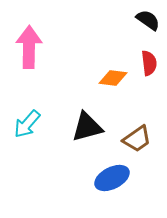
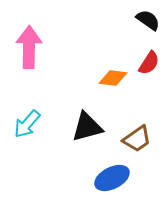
red semicircle: rotated 40 degrees clockwise
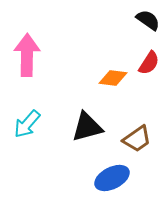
pink arrow: moved 2 px left, 8 px down
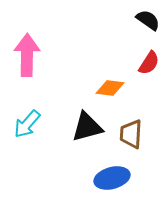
orange diamond: moved 3 px left, 10 px down
brown trapezoid: moved 6 px left, 5 px up; rotated 128 degrees clockwise
blue ellipse: rotated 12 degrees clockwise
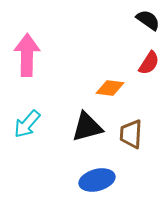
blue ellipse: moved 15 px left, 2 px down
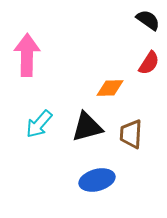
orange diamond: rotated 8 degrees counterclockwise
cyan arrow: moved 12 px right
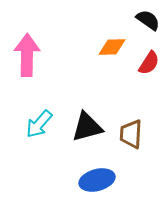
orange diamond: moved 2 px right, 41 px up
